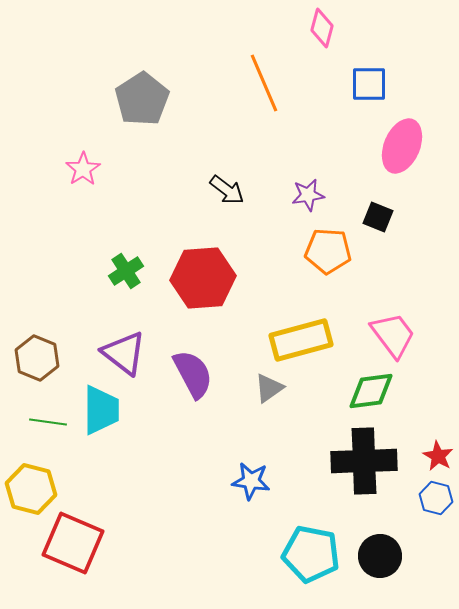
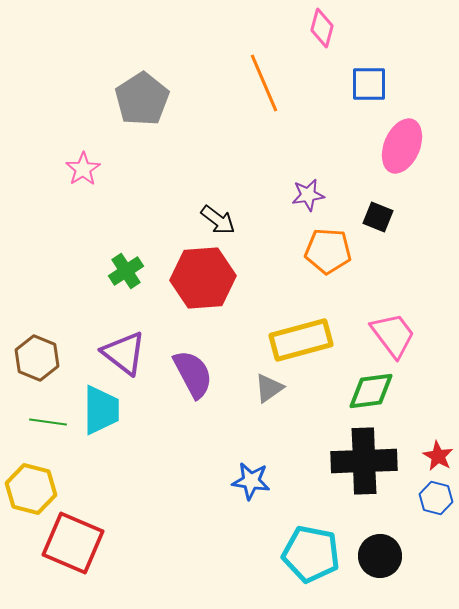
black arrow: moved 9 px left, 30 px down
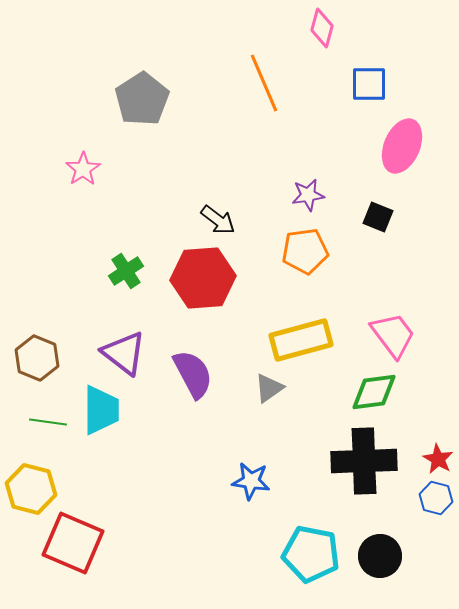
orange pentagon: moved 23 px left; rotated 12 degrees counterclockwise
green diamond: moved 3 px right, 1 px down
red star: moved 3 px down
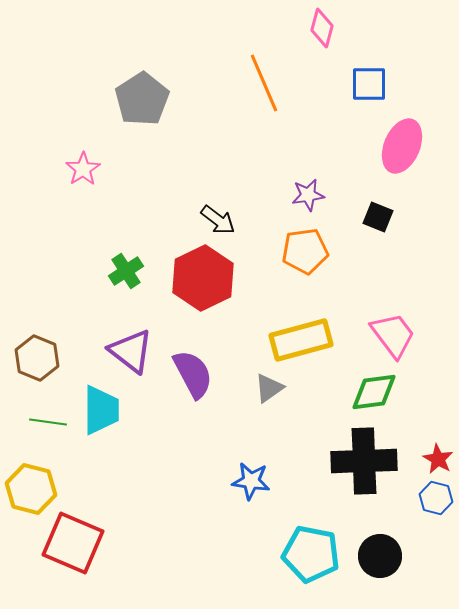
red hexagon: rotated 22 degrees counterclockwise
purple triangle: moved 7 px right, 2 px up
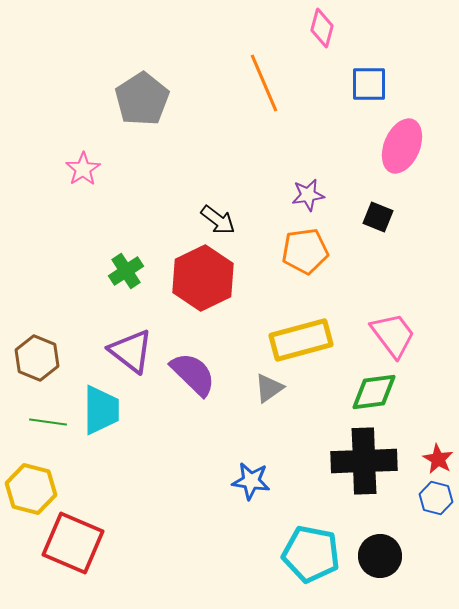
purple semicircle: rotated 18 degrees counterclockwise
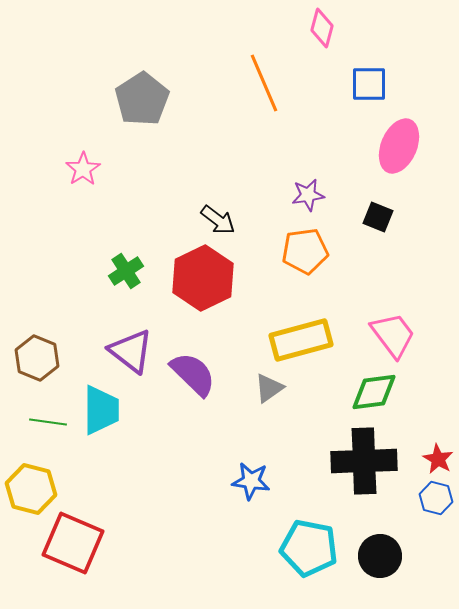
pink ellipse: moved 3 px left
cyan pentagon: moved 2 px left, 6 px up
